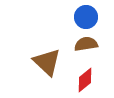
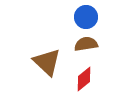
red diamond: moved 1 px left, 1 px up
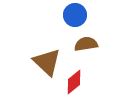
blue circle: moved 11 px left, 2 px up
red diamond: moved 10 px left, 3 px down
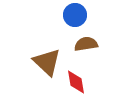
red diamond: moved 2 px right; rotated 60 degrees counterclockwise
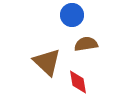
blue circle: moved 3 px left
red diamond: moved 2 px right
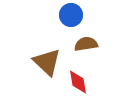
blue circle: moved 1 px left
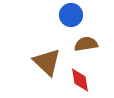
red diamond: moved 2 px right, 2 px up
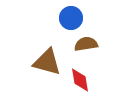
blue circle: moved 3 px down
brown triangle: rotated 28 degrees counterclockwise
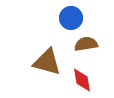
red diamond: moved 2 px right
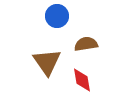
blue circle: moved 14 px left, 2 px up
brown triangle: rotated 40 degrees clockwise
